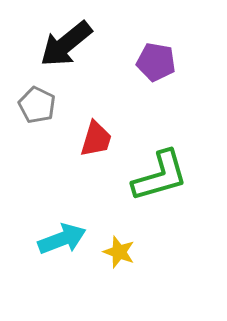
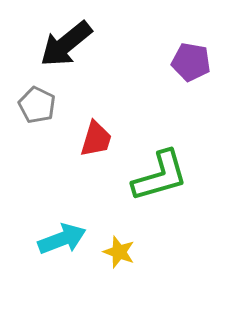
purple pentagon: moved 35 px right
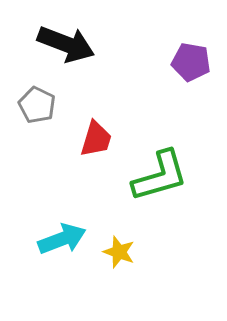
black arrow: rotated 120 degrees counterclockwise
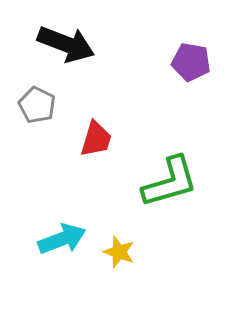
green L-shape: moved 10 px right, 6 px down
